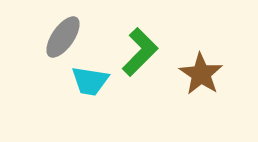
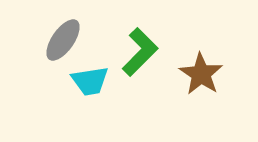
gray ellipse: moved 3 px down
cyan trapezoid: rotated 18 degrees counterclockwise
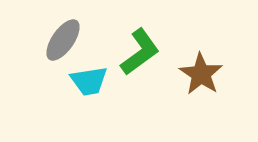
green L-shape: rotated 9 degrees clockwise
cyan trapezoid: moved 1 px left
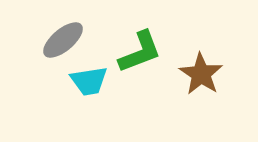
gray ellipse: rotated 15 degrees clockwise
green L-shape: rotated 15 degrees clockwise
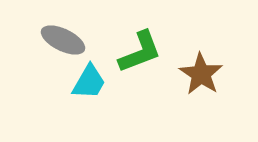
gray ellipse: rotated 66 degrees clockwise
cyan trapezoid: moved 1 px down; rotated 51 degrees counterclockwise
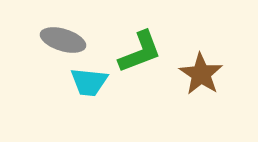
gray ellipse: rotated 9 degrees counterclockwise
cyan trapezoid: rotated 66 degrees clockwise
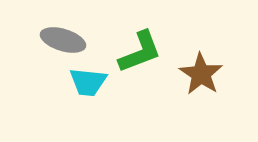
cyan trapezoid: moved 1 px left
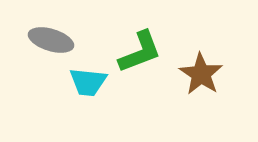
gray ellipse: moved 12 px left
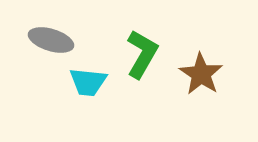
green L-shape: moved 2 px right, 2 px down; rotated 39 degrees counterclockwise
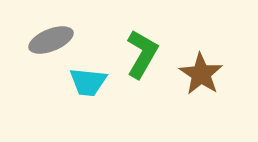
gray ellipse: rotated 39 degrees counterclockwise
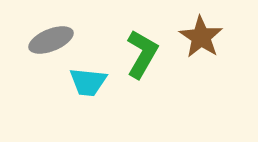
brown star: moved 37 px up
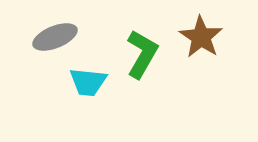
gray ellipse: moved 4 px right, 3 px up
